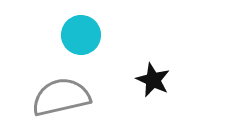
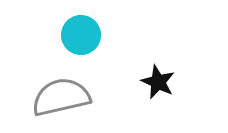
black star: moved 5 px right, 2 px down
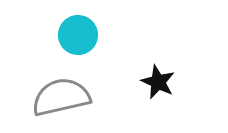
cyan circle: moved 3 px left
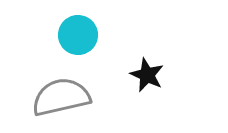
black star: moved 11 px left, 7 px up
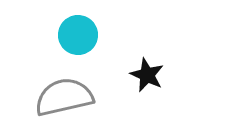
gray semicircle: moved 3 px right
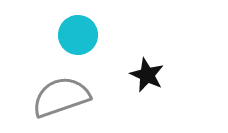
gray semicircle: moved 3 px left; rotated 6 degrees counterclockwise
